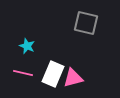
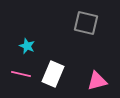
pink line: moved 2 px left, 1 px down
pink triangle: moved 24 px right, 3 px down
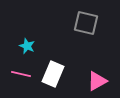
pink triangle: rotated 15 degrees counterclockwise
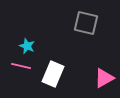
pink line: moved 8 px up
pink triangle: moved 7 px right, 3 px up
